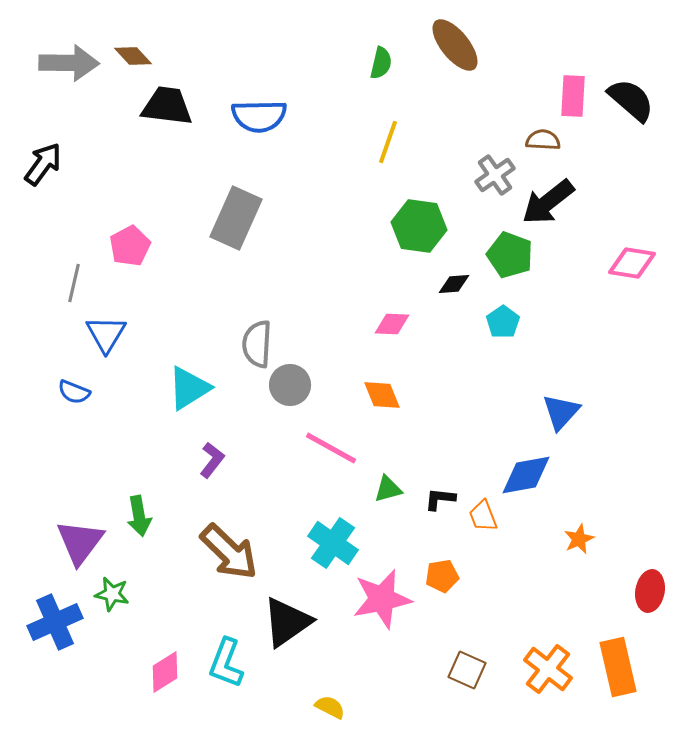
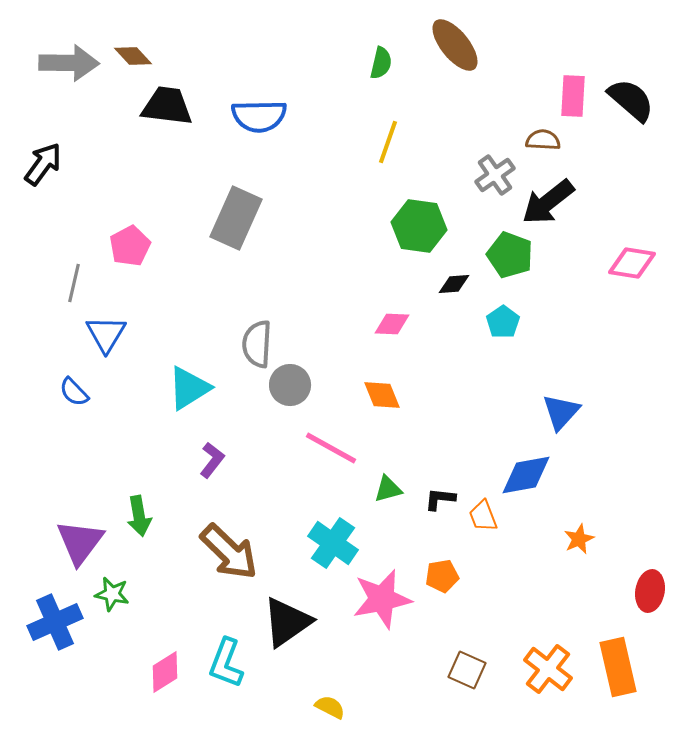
blue semicircle at (74, 392): rotated 24 degrees clockwise
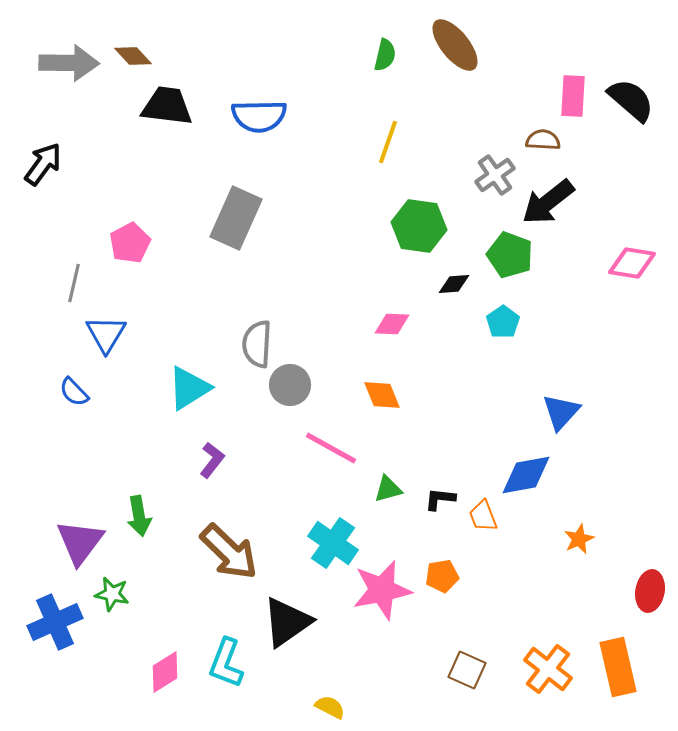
green semicircle at (381, 63): moved 4 px right, 8 px up
pink pentagon at (130, 246): moved 3 px up
pink star at (382, 599): moved 9 px up
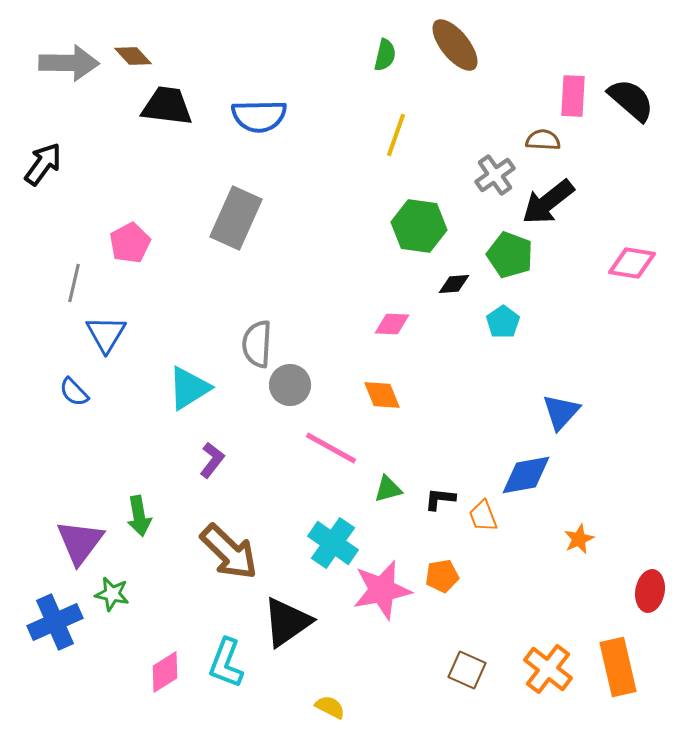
yellow line at (388, 142): moved 8 px right, 7 px up
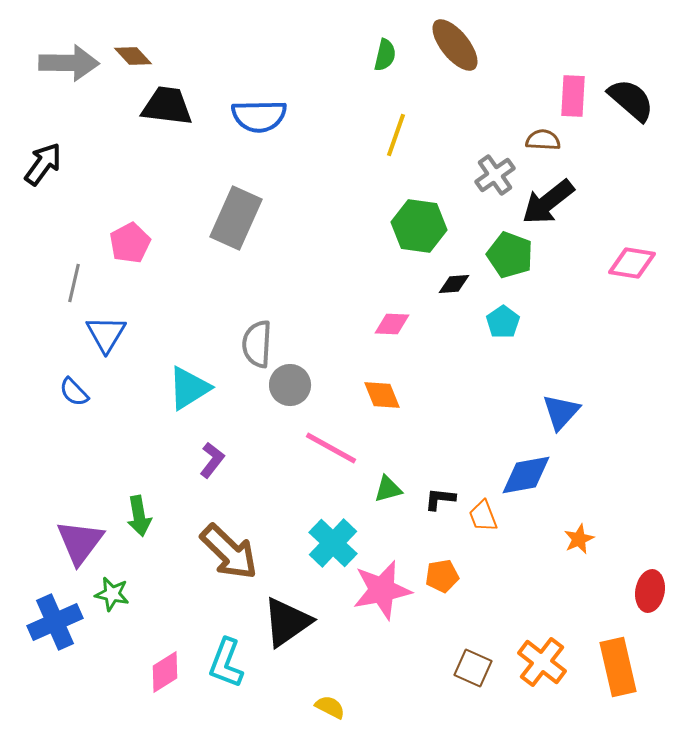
cyan cross at (333, 543): rotated 9 degrees clockwise
orange cross at (548, 669): moved 6 px left, 7 px up
brown square at (467, 670): moved 6 px right, 2 px up
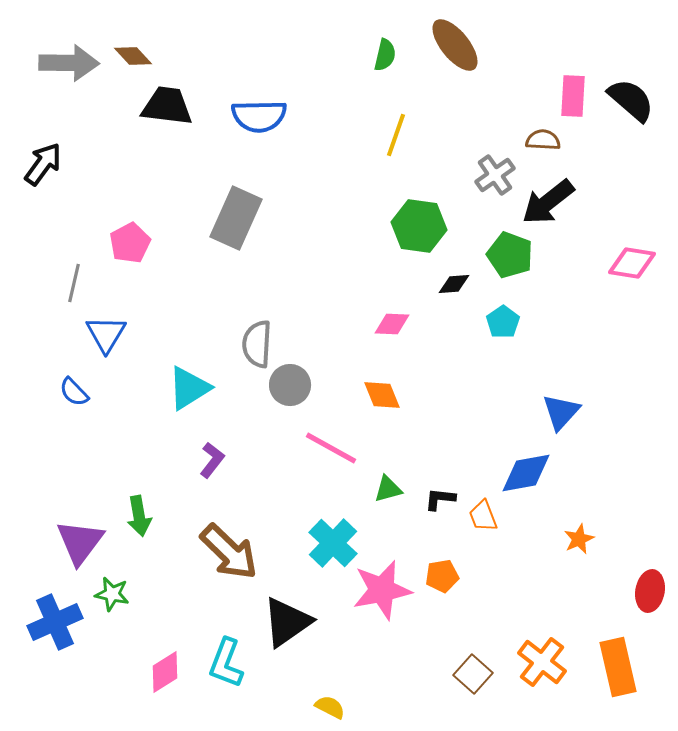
blue diamond at (526, 475): moved 2 px up
brown square at (473, 668): moved 6 px down; rotated 18 degrees clockwise
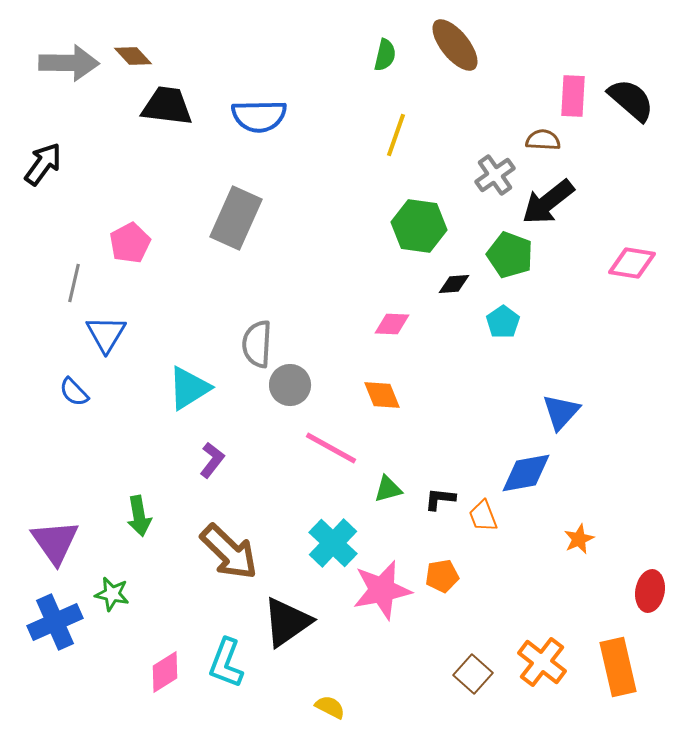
purple triangle at (80, 542): moved 25 px left; rotated 12 degrees counterclockwise
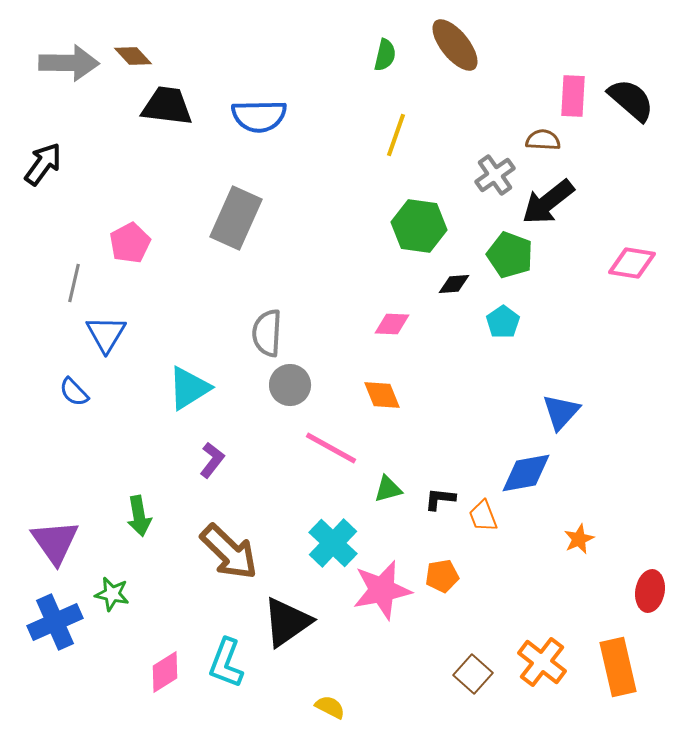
gray semicircle at (257, 344): moved 10 px right, 11 px up
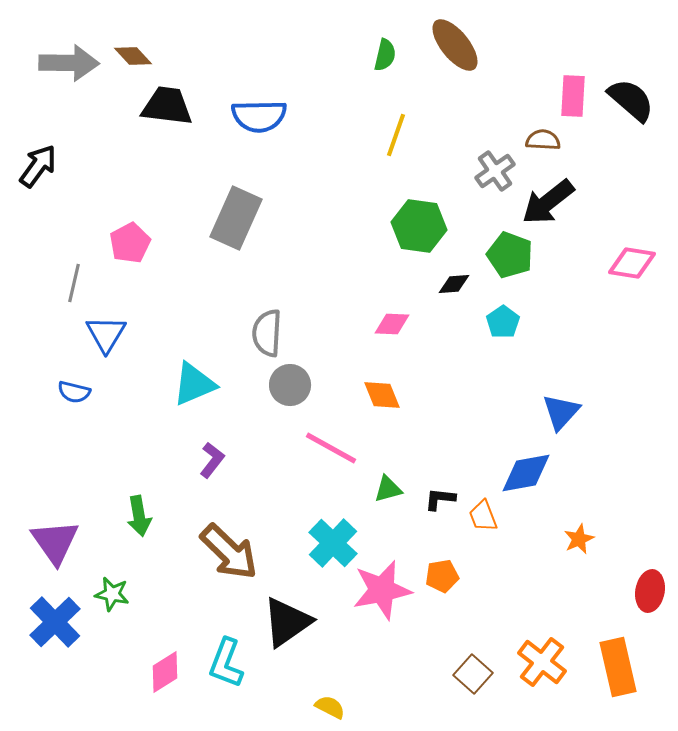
black arrow at (43, 164): moved 5 px left, 2 px down
gray cross at (495, 175): moved 4 px up
cyan triangle at (189, 388): moved 5 px right, 4 px up; rotated 9 degrees clockwise
blue semicircle at (74, 392): rotated 32 degrees counterclockwise
blue cross at (55, 622): rotated 20 degrees counterclockwise
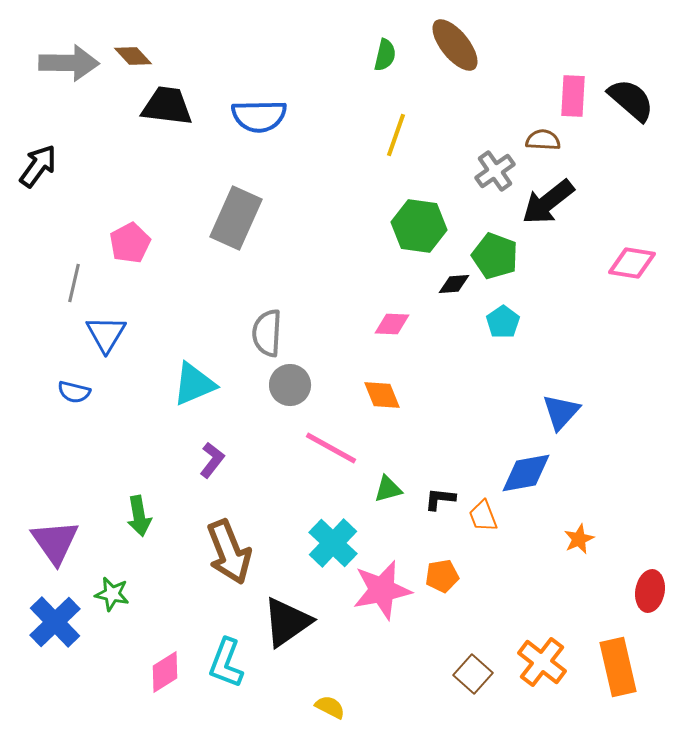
green pentagon at (510, 255): moved 15 px left, 1 px down
brown arrow at (229, 552): rotated 24 degrees clockwise
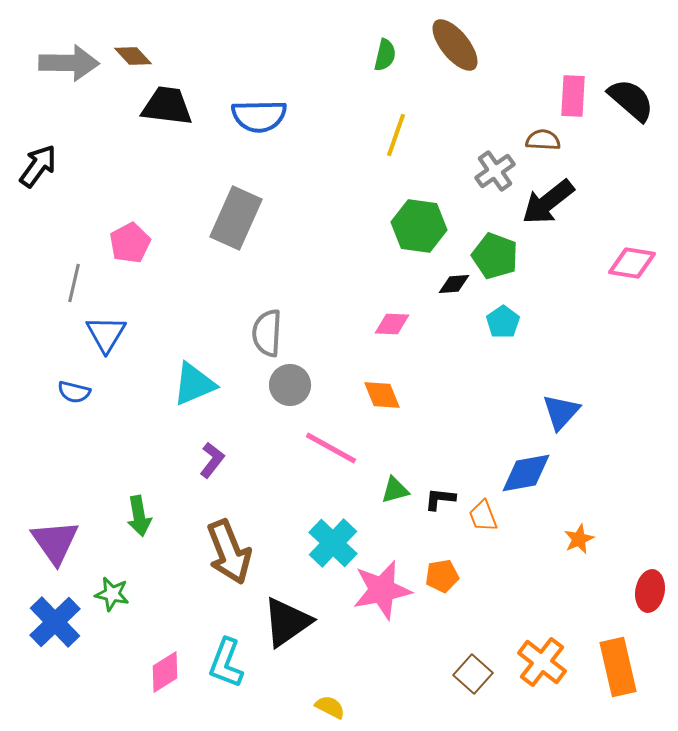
green triangle at (388, 489): moved 7 px right, 1 px down
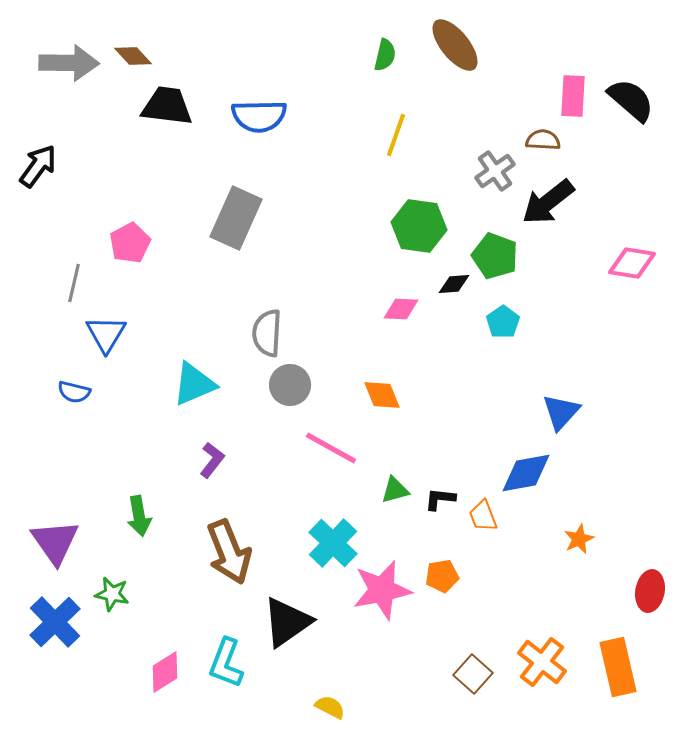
pink diamond at (392, 324): moved 9 px right, 15 px up
